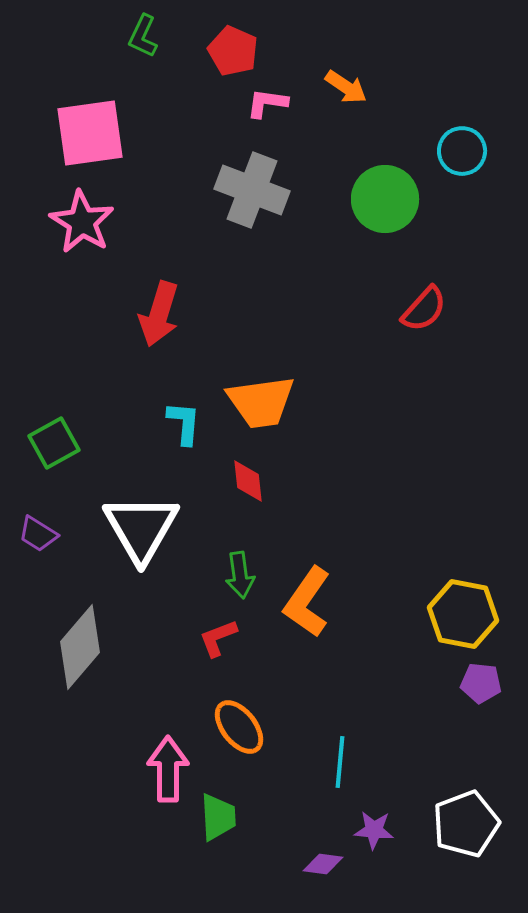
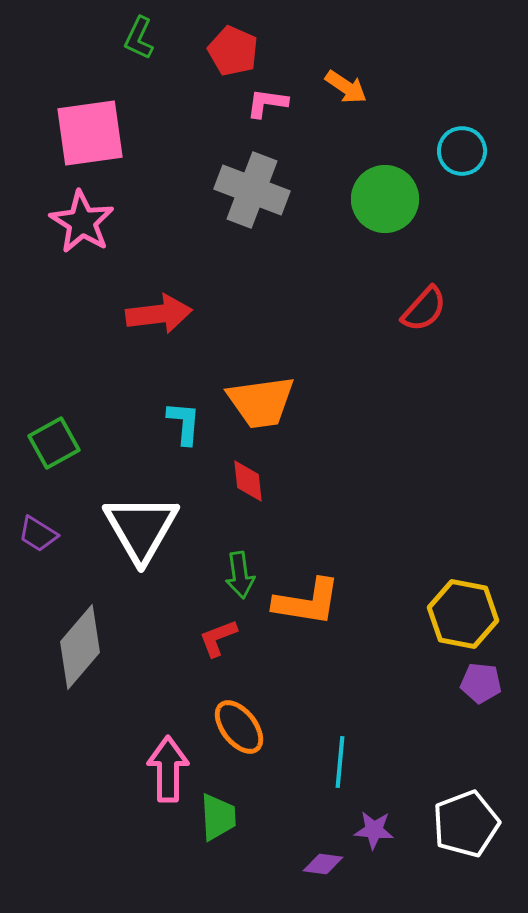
green L-shape: moved 4 px left, 2 px down
red arrow: rotated 114 degrees counterclockwise
orange L-shape: rotated 116 degrees counterclockwise
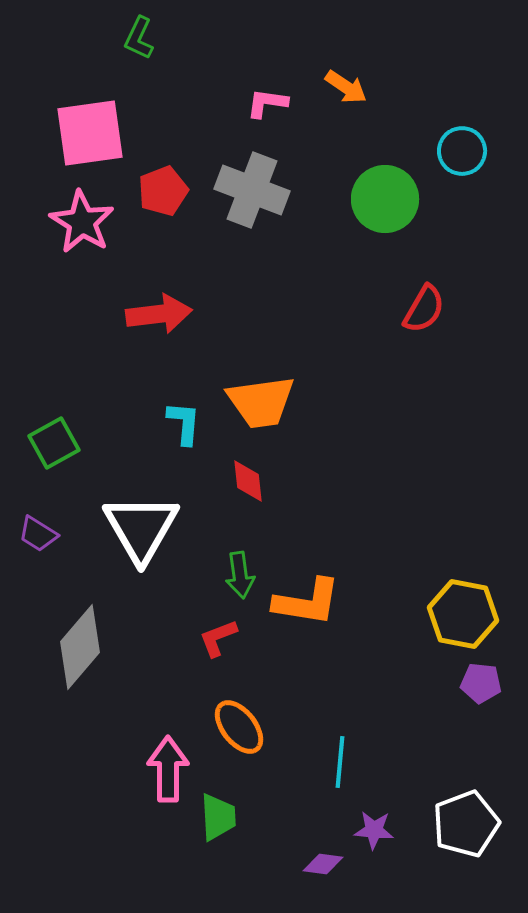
red pentagon: moved 70 px left, 140 px down; rotated 27 degrees clockwise
red semicircle: rotated 12 degrees counterclockwise
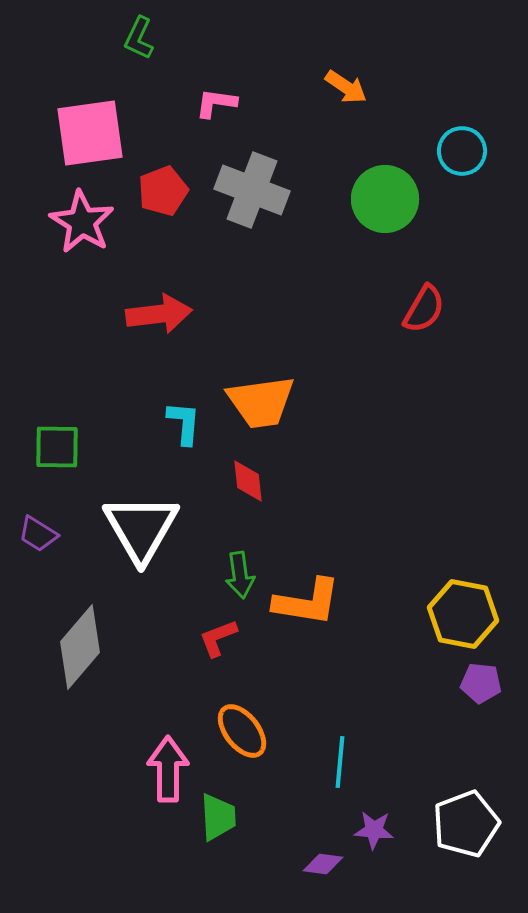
pink L-shape: moved 51 px left
green square: moved 3 px right, 4 px down; rotated 30 degrees clockwise
orange ellipse: moved 3 px right, 4 px down
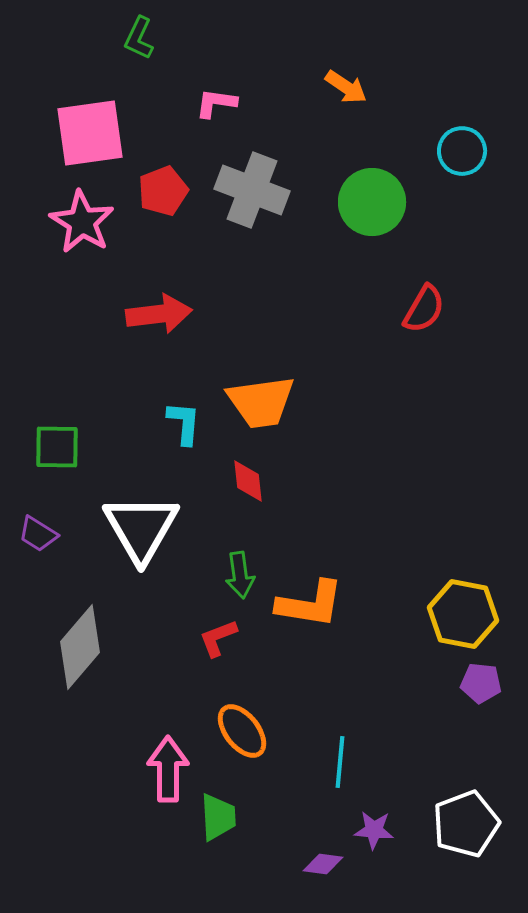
green circle: moved 13 px left, 3 px down
orange L-shape: moved 3 px right, 2 px down
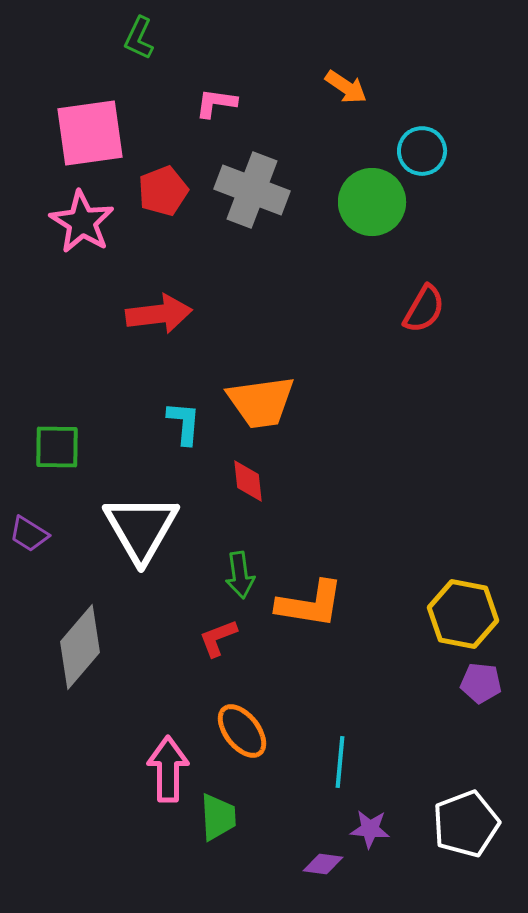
cyan circle: moved 40 px left
purple trapezoid: moved 9 px left
purple star: moved 4 px left, 1 px up
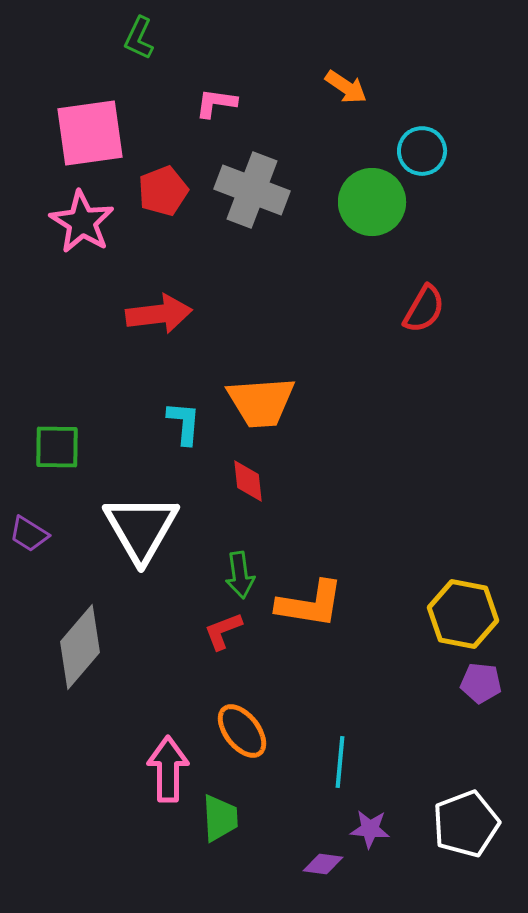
orange trapezoid: rotated 4 degrees clockwise
red L-shape: moved 5 px right, 7 px up
green trapezoid: moved 2 px right, 1 px down
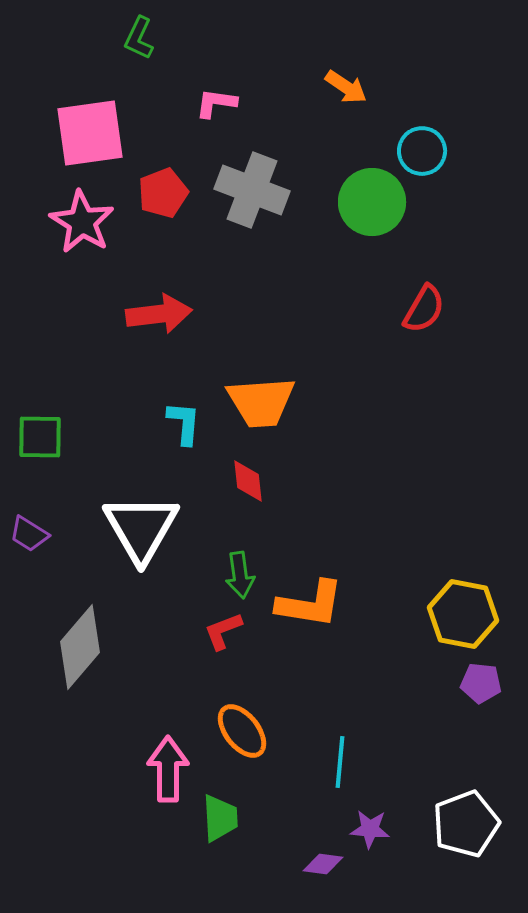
red pentagon: moved 2 px down
green square: moved 17 px left, 10 px up
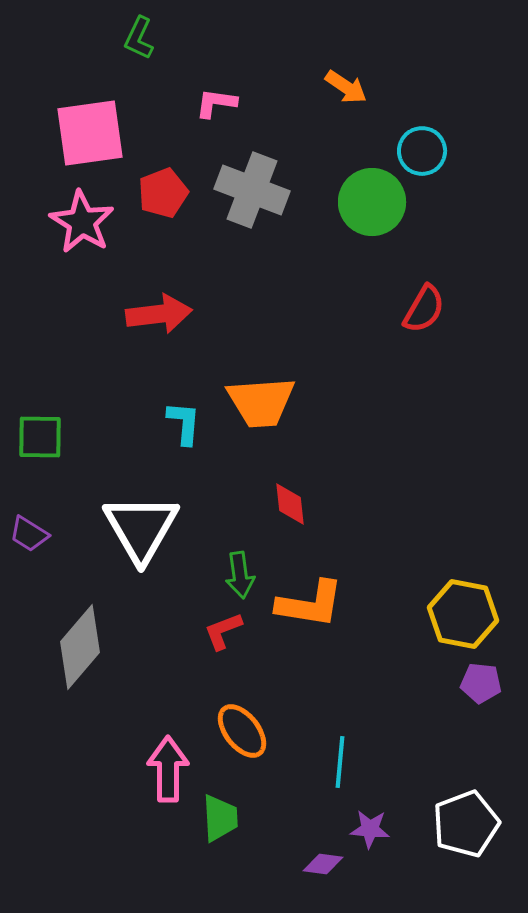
red diamond: moved 42 px right, 23 px down
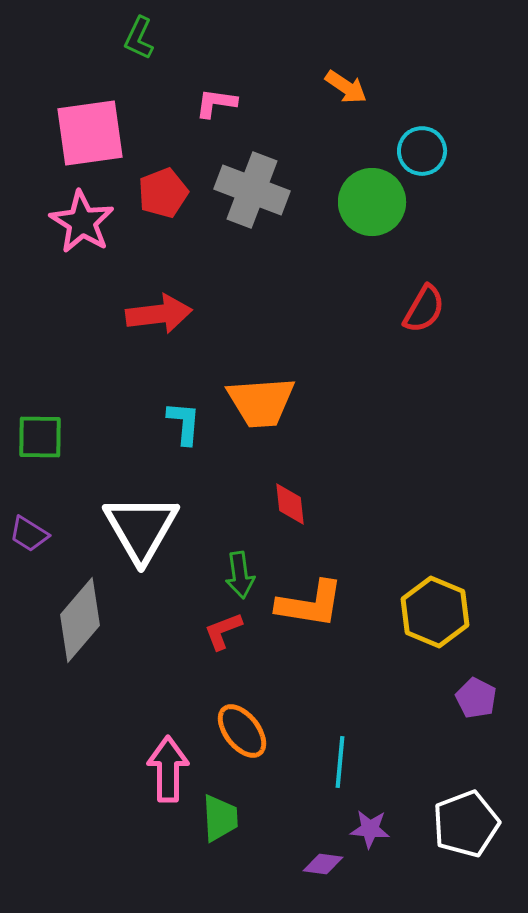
yellow hexagon: moved 28 px left, 2 px up; rotated 12 degrees clockwise
gray diamond: moved 27 px up
purple pentagon: moved 5 px left, 15 px down; rotated 21 degrees clockwise
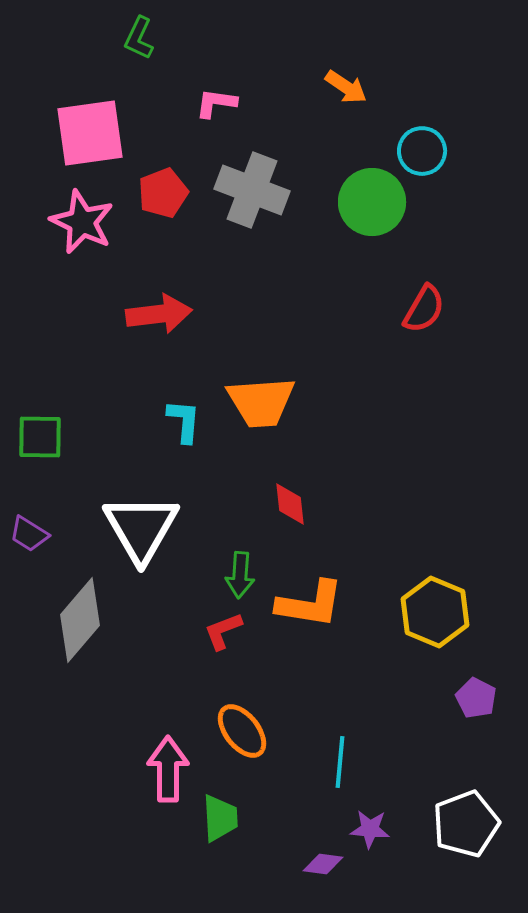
pink star: rotated 6 degrees counterclockwise
cyan L-shape: moved 2 px up
green arrow: rotated 12 degrees clockwise
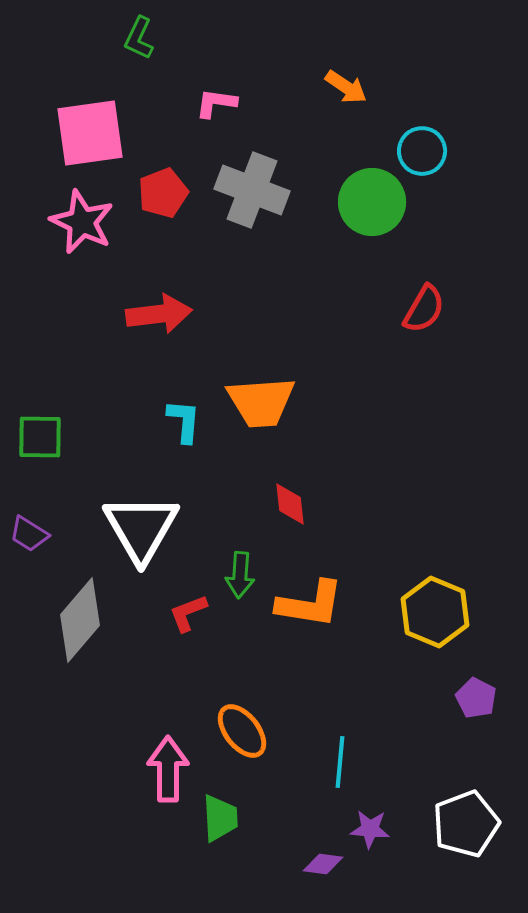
red L-shape: moved 35 px left, 18 px up
